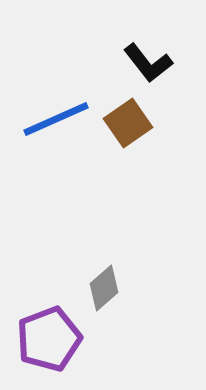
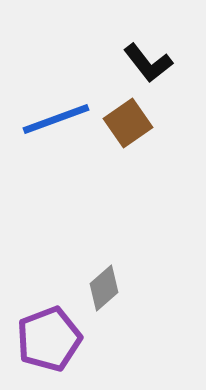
blue line: rotated 4 degrees clockwise
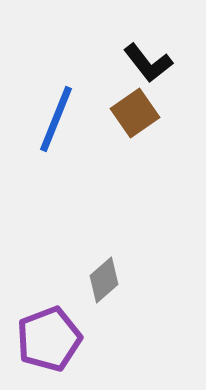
blue line: rotated 48 degrees counterclockwise
brown square: moved 7 px right, 10 px up
gray diamond: moved 8 px up
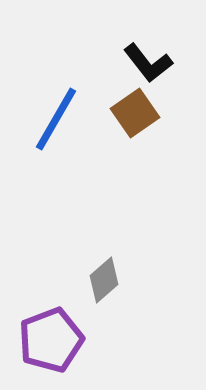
blue line: rotated 8 degrees clockwise
purple pentagon: moved 2 px right, 1 px down
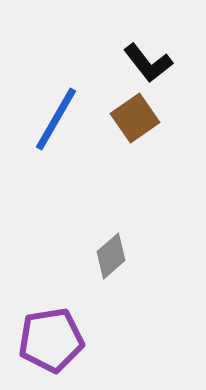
brown square: moved 5 px down
gray diamond: moved 7 px right, 24 px up
purple pentagon: rotated 12 degrees clockwise
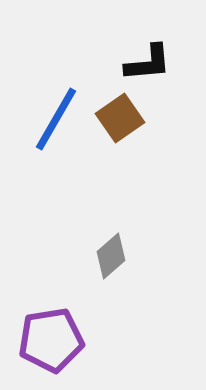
black L-shape: rotated 57 degrees counterclockwise
brown square: moved 15 px left
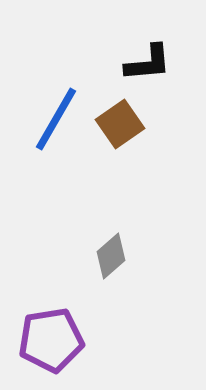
brown square: moved 6 px down
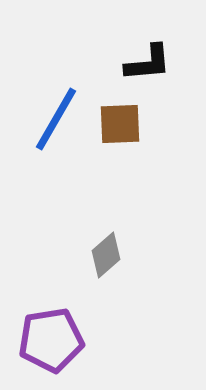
brown square: rotated 33 degrees clockwise
gray diamond: moved 5 px left, 1 px up
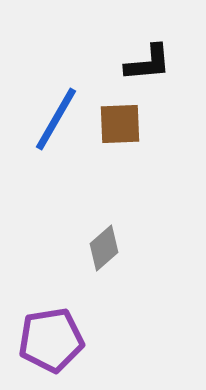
gray diamond: moved 2 px left, 7 px up
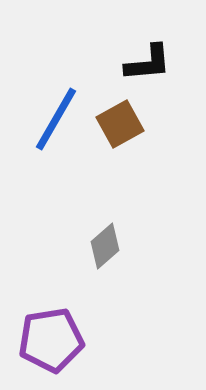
brown square: rotated 27 degrees counterclockwise
gray diamond: moved 1 px right, 2 px up
